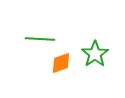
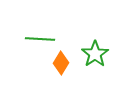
orange diamond: rotated 40 degrees counterclockwise
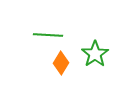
green line: moved 8 px right, 4 px up
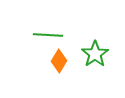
orange diamond: moved 2 px left, 2 px up
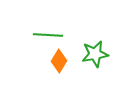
green star: rotated 24 degrees clockwise
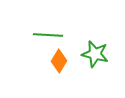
green star: rotated 24 degrees clockwise
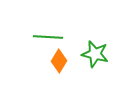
green line: moved 2 px down
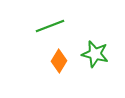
green line: moved 2 px right, 11 px up; rotated 24 degrees counterclockwise
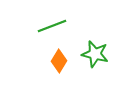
green line: moved 2 px right
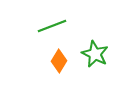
green star: rotated 12 degrees clockwise
